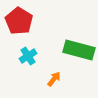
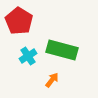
green rectangle: moved 17 px left
orange arrow: moved 2 px left, 1 px down
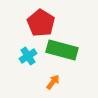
red pentagon: moved 22 px right, 2 px down
orange arrow: moved 1 px right, 2 px down
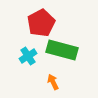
red pentagon: rotated 12 degrees clockwise
orange arrow: rotated 63 degrees counterclockwise
